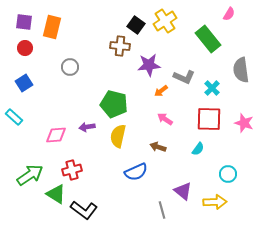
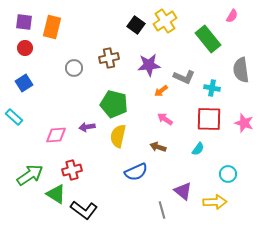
pink semicircle: moved 3 px right, 2 px down
brown cross: moved 11 px left, 12 px down; rotated 18 degrees counterclockwise
gray circle: moved 4 px right, 1 px down
cyan cross: rotated 35 degrees counterclockwise
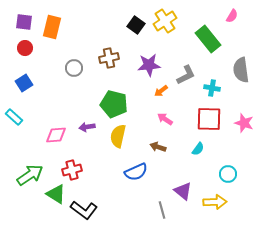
gray L-shape: moved 2 px right, 2 px up; rotated 50 degrees counterclockwise
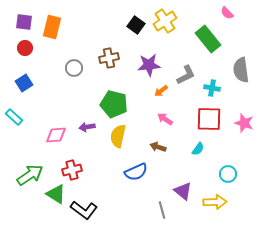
pink semicircle: moved 5 px left, 3 px up; rotated 104 degrees clockwise
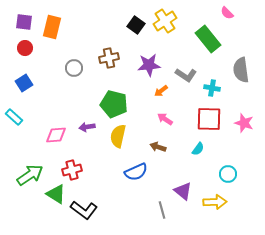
gray L-shape: rotated 60 degrees clockwise
